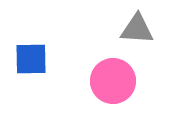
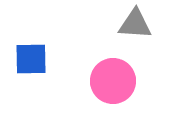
gray triangle: moved 2 px left, 5 px up
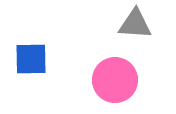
pink circle: moved 2 px right, 1 px up
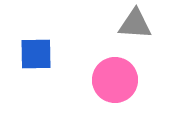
blue square: moved 5 px right, 5 px up
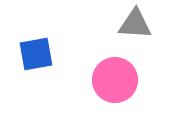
blue square: rotated 9 degrees counterclockwise
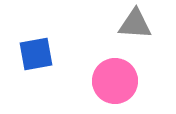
pink circle: moved 1 px down
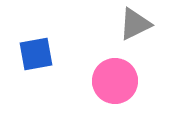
gray triangle: rotated 30 degrees counterclockwise
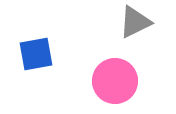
gray triangle: moved 2 px up
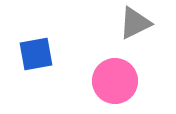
gray triangle: moved 1 px down
